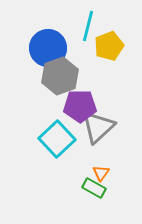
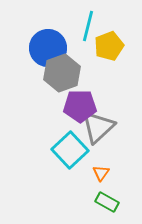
gray hexagon: moved 2 px right, 3 px up
cyan square: moved 13 px right, 11 px down
green rectangle: moved 13 px right, 14 px down
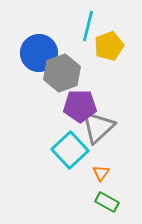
blue circle: moved 9 px left, 5 px down
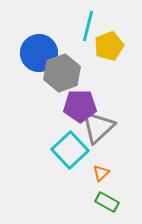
orange triangle: rotated 12 degrees clockwise
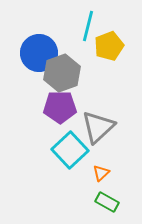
purple pentagon: moved 20 px left, 1 px down
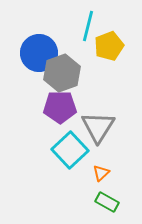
gray triangle: rotated 15 degrees counterclockwise
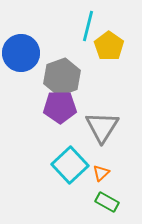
yellow pentagon: rotated 16 degrees counterclockwise
blue circle: moved 18 px left
gray hexagon: moved 4 px down
gray triangle: moved 4 px right
cyan square: moved 15 px down
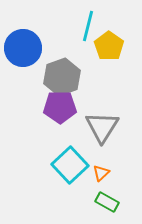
blue circle: moved 2 px right, 5 px up
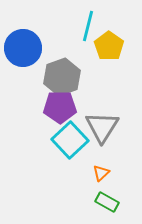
cyan square: moved 25 px up
